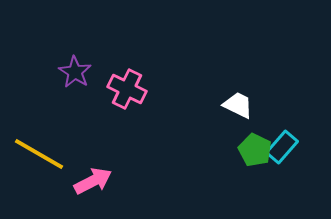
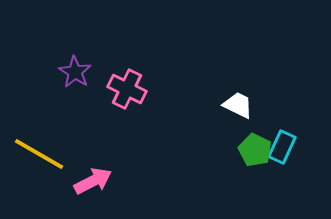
cyan rectangle: rotated 16 degrees counterclockwise
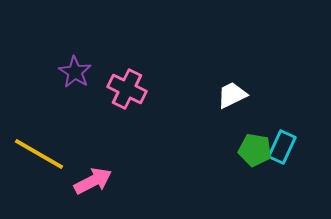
white trapezoid: moved 6 px left, 10 px up; rotated 52 degrees counterclockwise
green pentagon: rotated 16 degrees counterclockwise
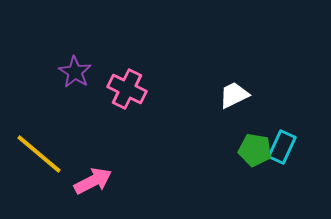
white trapezoid: moved 2 px right
yellow line: rotated 10 degrees clockwise
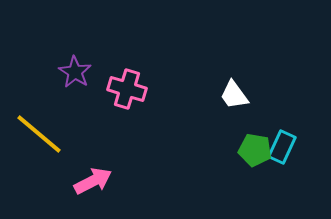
pink cross: rotated 9 degrees counterclockwise
white trapezoid: rotated 100 degrees counterclockwise
yellow line: moved 20 px up
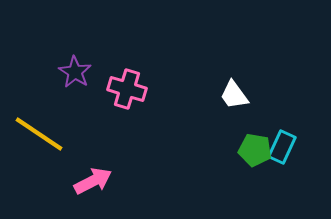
yellow line: rotated 6 degrees counterclockwise
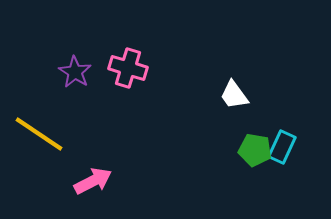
pink cross: moved 1 px right, 21 px up
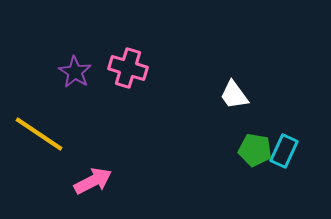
cyan rectangle: moved 2 px right, 4 px down
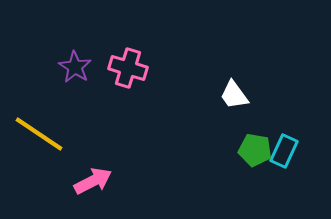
purple star: moved 5 px up
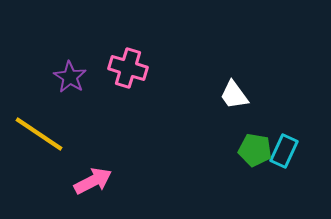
purple star: moved 5 px left, 10 px down
